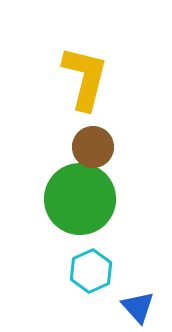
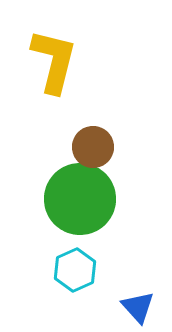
yellow L-shape: moved 31 px left, 17 px up
cyan hexagon: moved 16 px left, 1 px up
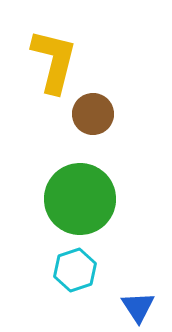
brown circle: moved 33 px up
cyan hexagon: rotated 6 degrees clockwise
blue triangle: rotated 9 degrees clockwise
